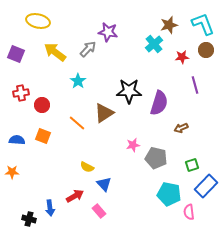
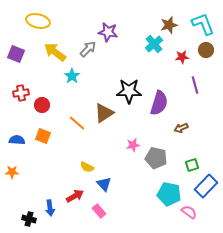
cyan star: moved 6 px left, 5 px up
pink semicircle: rotated 133 degrees clockwise
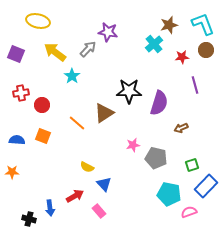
pink semicircle: rotated 56 degrees counterclockwise
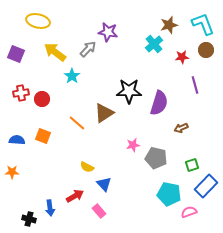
red circle: moved 6 px up
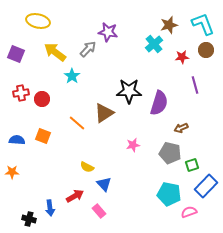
gray pentagon: moved 14 px right, 5 px up
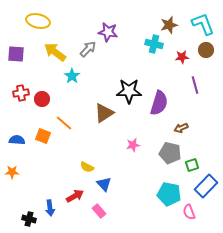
cyan cross: rotated 36 degrees counterclockwise
purple square: rotated 18 degrees counterclockwise
orange line: moved 13 px left
pink semicircle: rotated 91 degrees counterclockwise
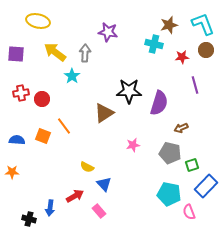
gray arrow: moved 3 px left, 4 px down; rotated 42 degrees counterclockwise
orange line: moved 3 px down; rotated 12 degrees clockwise
blue arrow: rotated 14 degrees clockwise
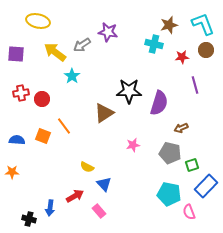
gray arrow: moved 3 px left, 8 px up; rotated 126 degrees counterclockwise
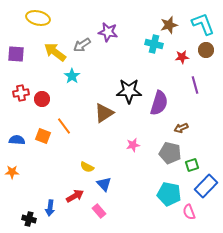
yellow ellipse: moved 3 px up
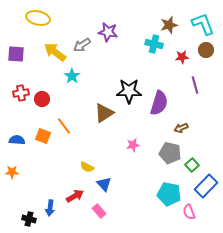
green square: rotated 24 degrees counterclockwise
